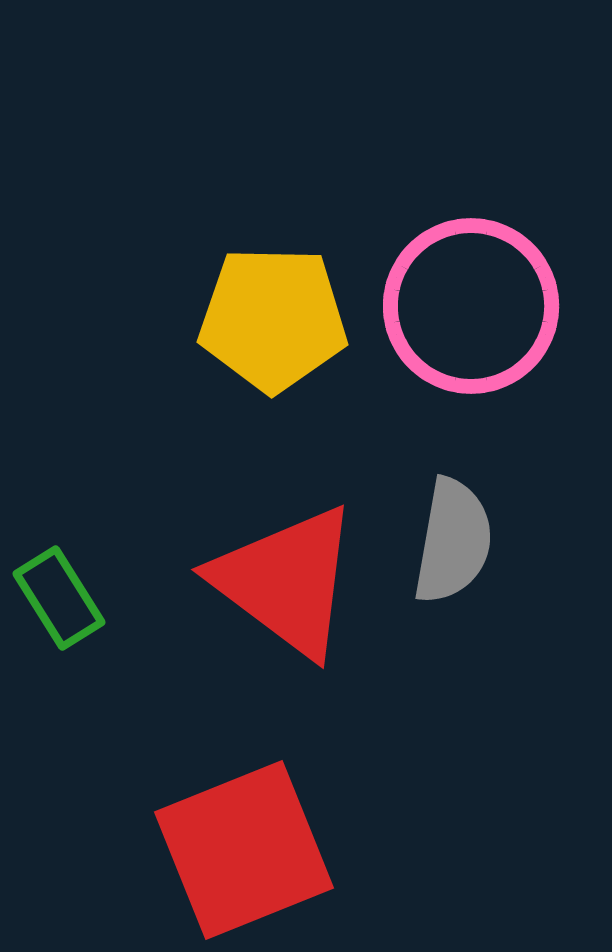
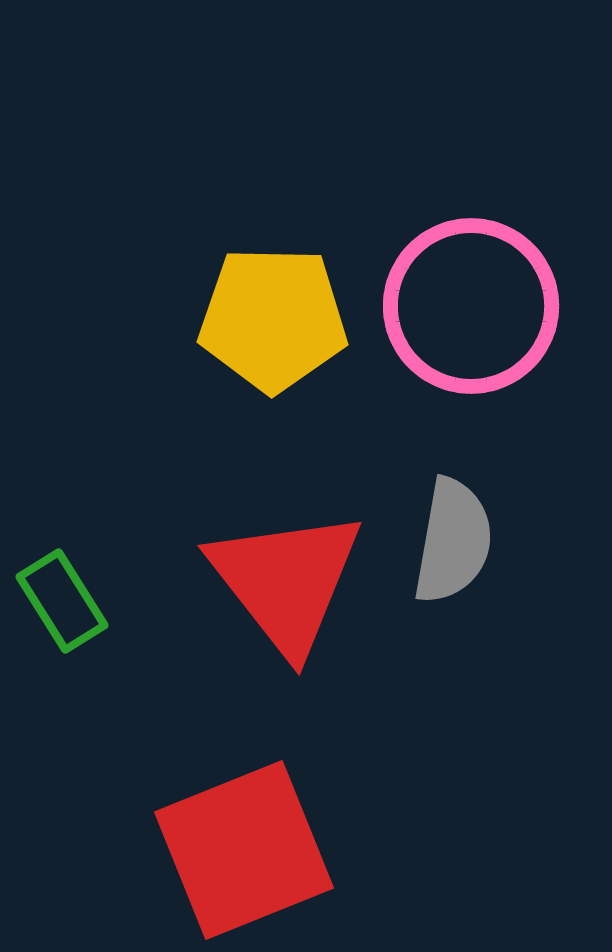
red triangle: rotated 15 degrees clockwise
green rectangle: moved 3 px right, 3 px down
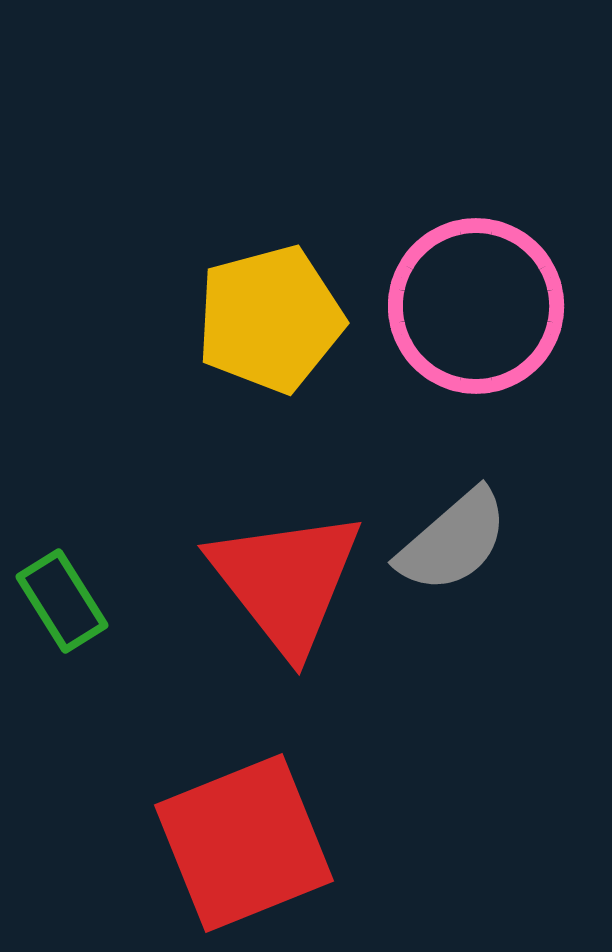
pink circle: moved 5 px right
yellow pentagon: moved 3 px left; rotated 16 degrees counterclockwise
gray semicircle: rotated 39 degrees clockwise
red square: moved 7 px up
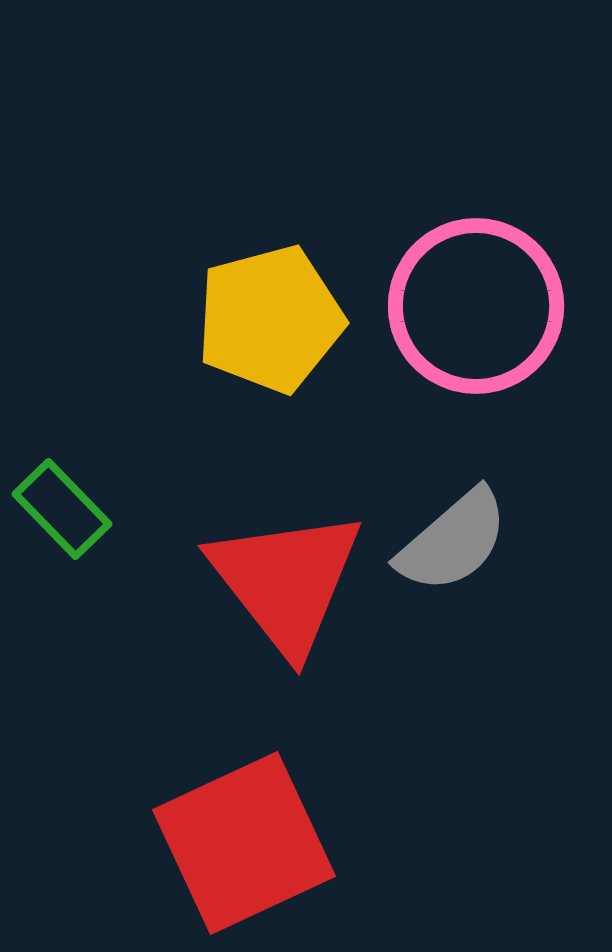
green rectangle: moved 92 px up; rotated 12 degrees counterclockwise
red square: rotated 3 degrees counterclockwise
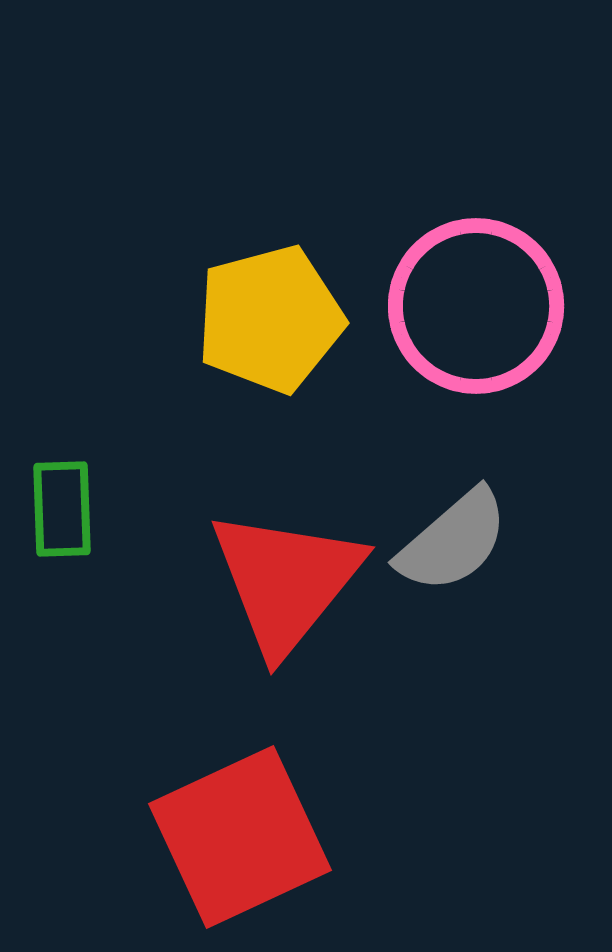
green rectangle: rotated 42 degrees clockwise
red triangle: rotated 17 degrees clockwise
red square: moved 4 px left, 6 px up
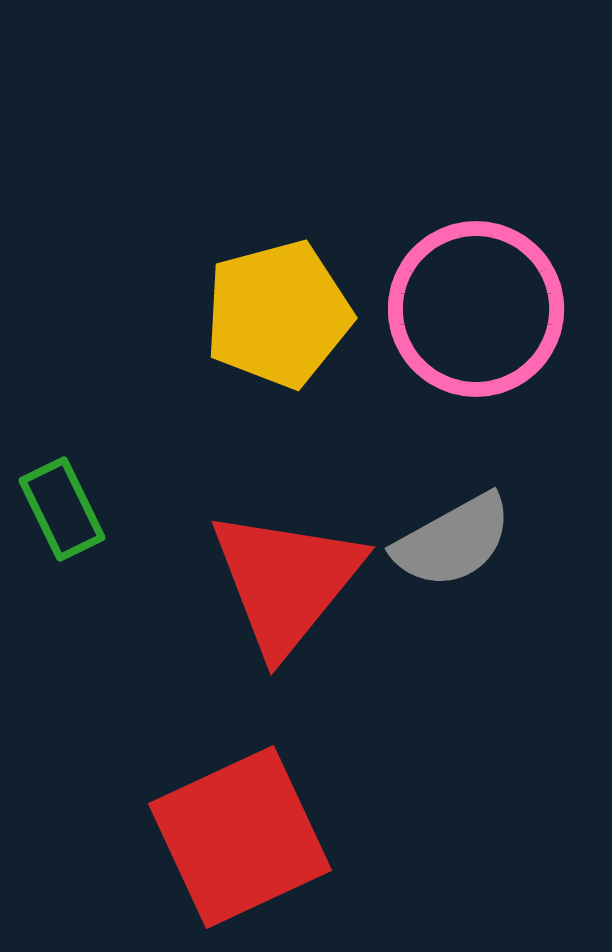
pink circle: moved 3 px down
yellow pentagon: moved 8 px right, 5 px up
green rectangle: rotated 24 degrees counterclockwise
gray semicircle: rotated 12 degrees clockwise
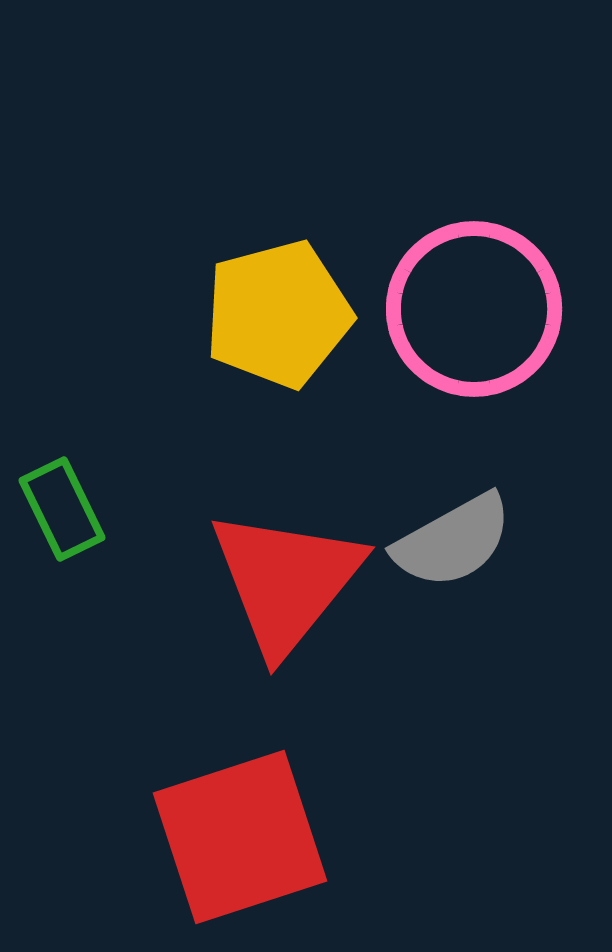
pink circle: moved 2 px left
red square: rotated 7 degrees clockwise
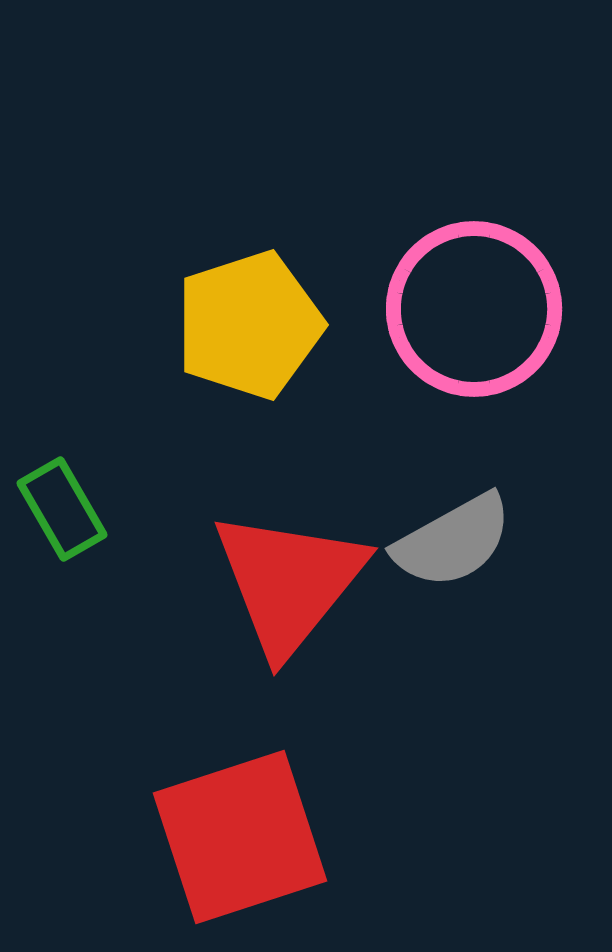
yellow pentagon: moved 29 px left, 11 px down; rotated 3 degrees counterclockwise
green rectangle: rotated 4 degrees counterclockwise
red triangle: moved 3 px right, 1 px down
